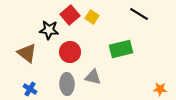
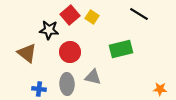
blue cross: moved 9 px right; rotated 24 degrees counterclockwise
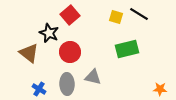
yellow square: moved 24 px right; rotated 16 degrees counterclockwise
black star: moved 3 px down; rotated 18 degrees clockwise
green rectangle: moved 6 px right
brown triangle: moved 2 px right
blue cross: rotated 24 degrees clockwise
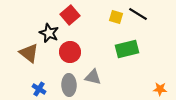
black line: moved 1 px left
gray ellipse: moved 2 px right, 1 px down
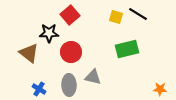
black star: rotated 24 degrees counterclockwise
red circle: moved 1 px right
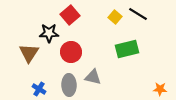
yellow square: moved 1 px left; rotated 24 degrees clockwise
brown triangle: rotated 25 degrees clockwise
